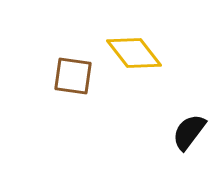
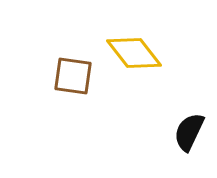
black semicircle: rotated 12 degrees counterclockwise
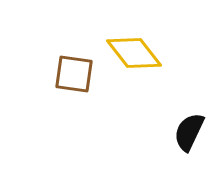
brown square: moved 1 px right, 2 px up
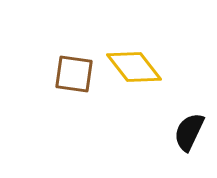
yellow diamond: moved 14 px down
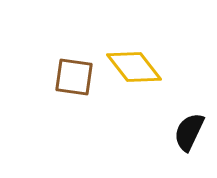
brown square: moved 3 px down
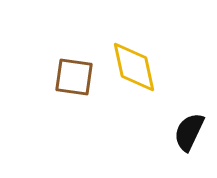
yellow diamond: rotated 26 degrees clockwise
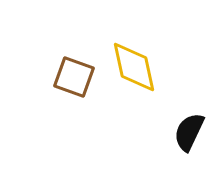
brown square: rotated 12 degrees clockwise
